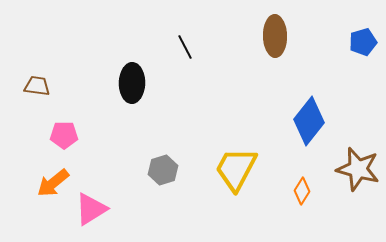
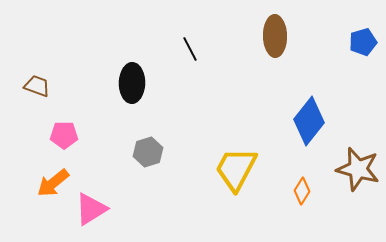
black line: moved 5 px right, 2 px down
brown trapezoid: rotated 12 degrees clockwise
gray hexagon: moved 15 px left, 18 px up
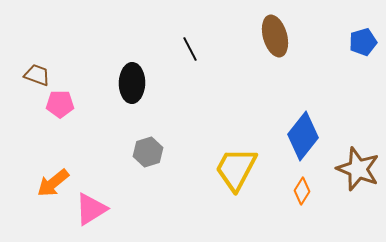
brown ellipse: rotated 15 degrees counterclockwise
brown trapezoid: moved 11 px up
blue diamond: moved 6 px left, 15 px down
pink pentagon: moved 4 px left, 31 px up
brown star: rotated 6 degrees clockwise
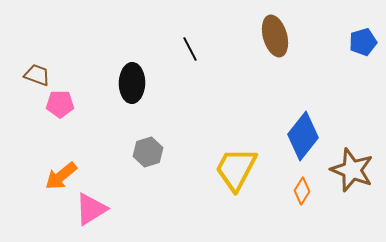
brown star: moved 6 px left, 1 px down
orange arrow: moved 8 px right, 7 px up
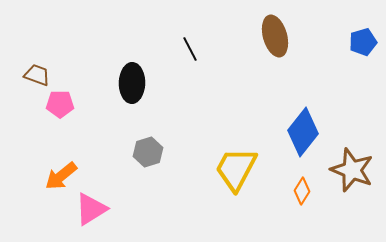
blue diamond: moved 4 px up
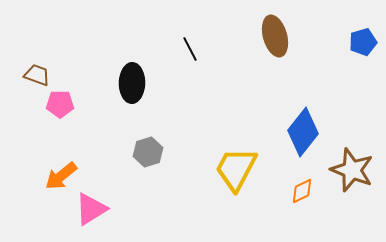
orange diamond: rotated 32 degrees clockwise
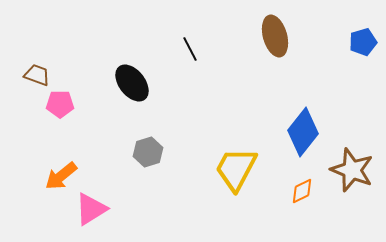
black ellipse: rotated 39 degrees counterclockwise
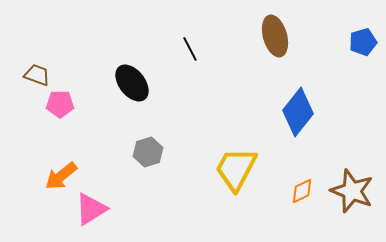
blue diamond: moved 5 px left, 20 px up
brown star: moved 21 px down
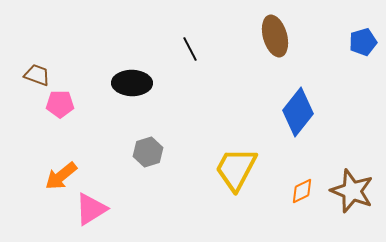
black ellipse: rotated 51 degrees counterclockwise
